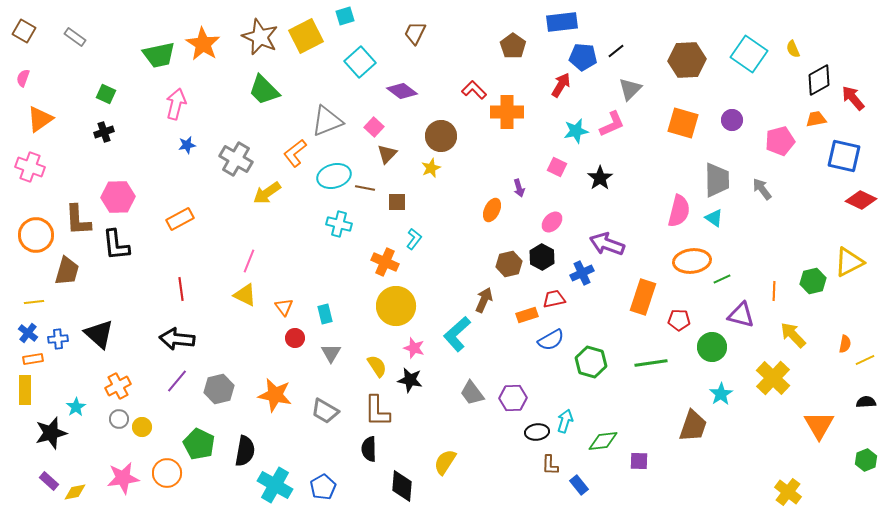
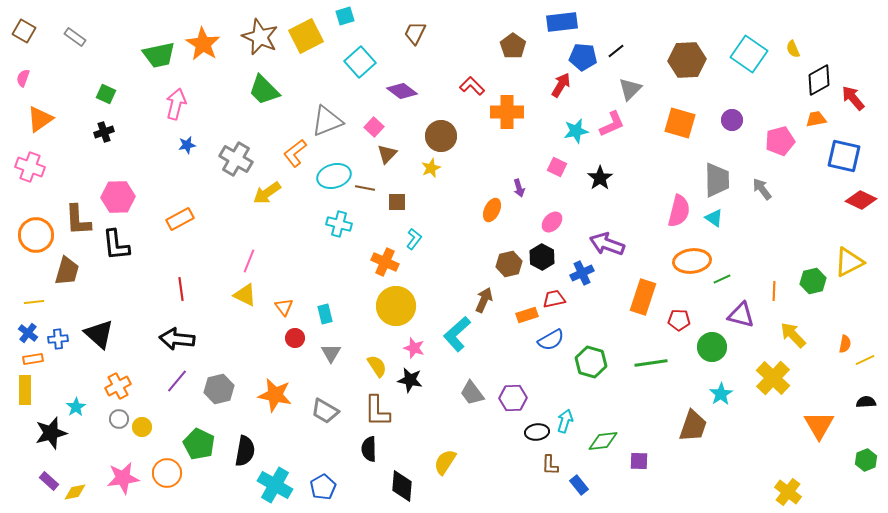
red L-shape at (474, 90): moved 2 px left, 4 px up
orange square at (683, 123): moved 3 px left
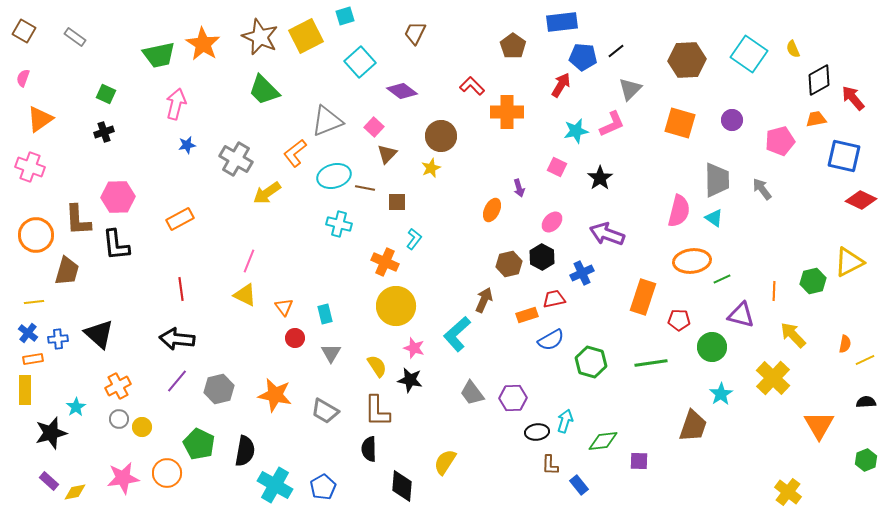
purple arrow at (607, 244): moved 10 px up
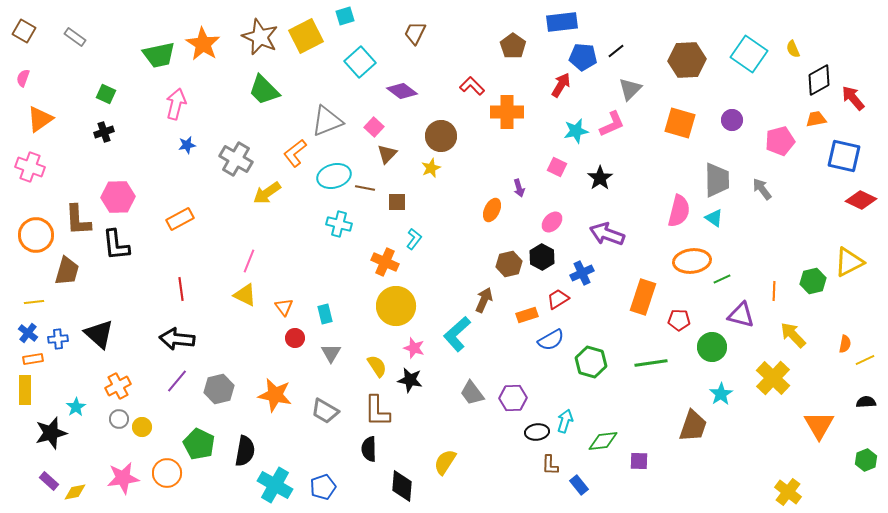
red trapezoid at (554, 299): moved 4 px right; rotated 20 degrees counterclockwise
blue pentagon at (323, 487): rotated 10 degrees clockwise
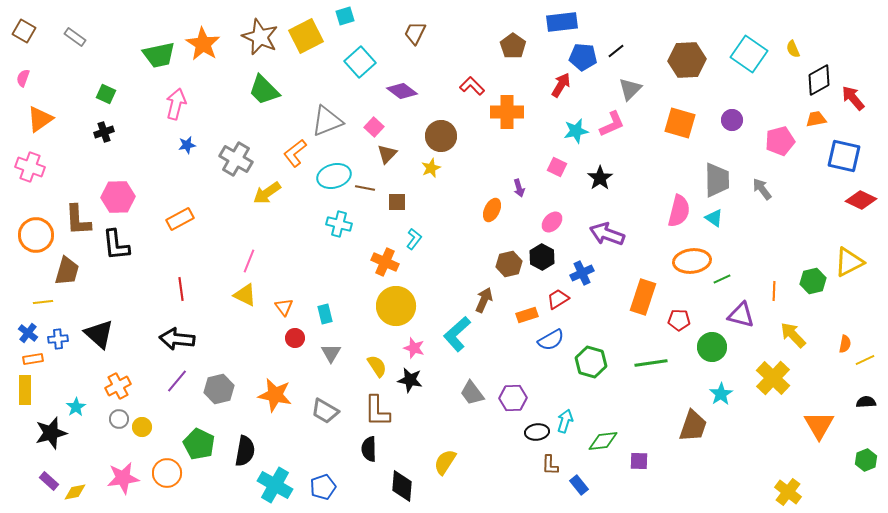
yellow line at (34, 302): moved 9 px right
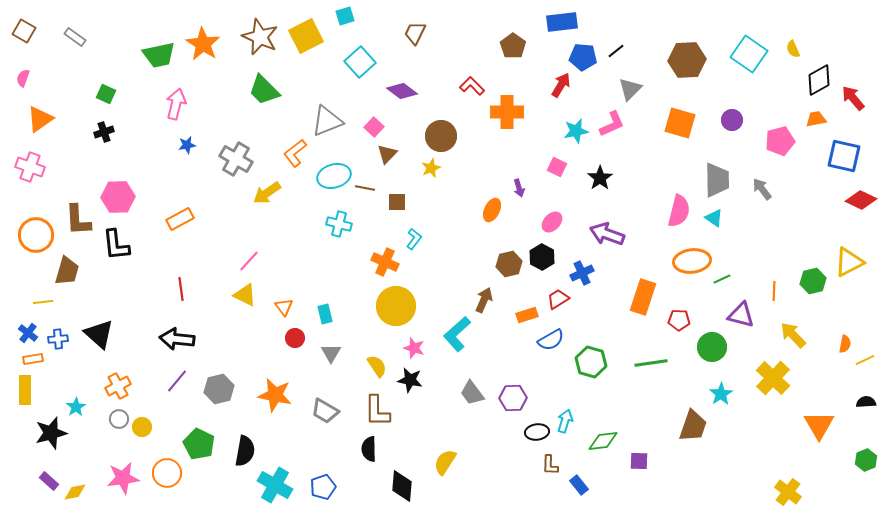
pink line at (249, 261): rotated 20 degrees clockwise
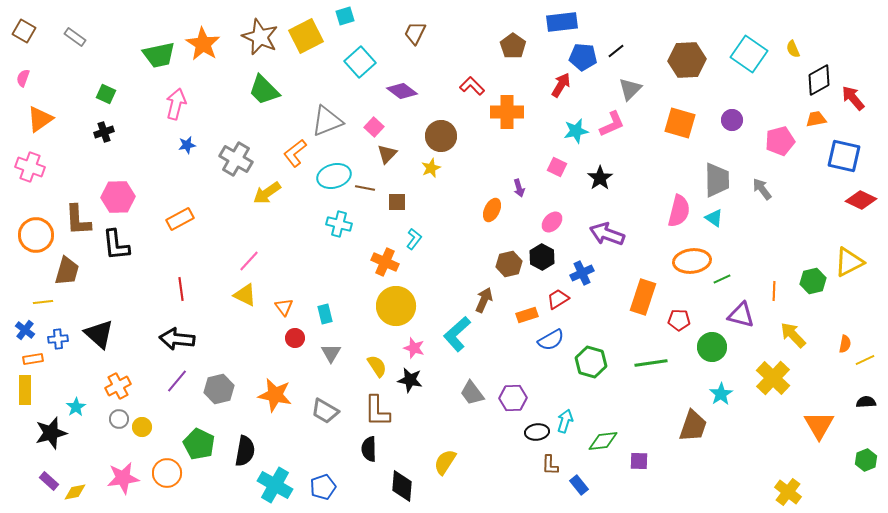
blue cross at (28, 333): moved 3 px left, 3 px up
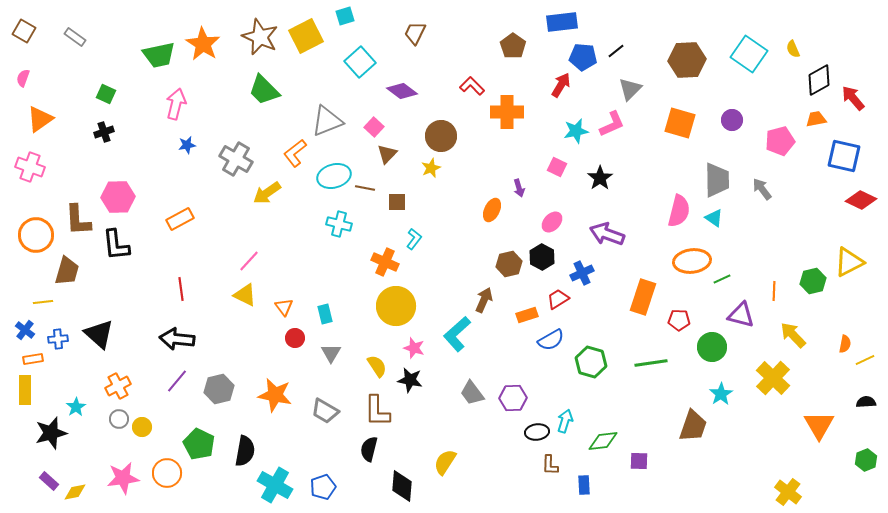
black semicircle at (369, 449): rotated 15 degrees clockwise
blue rectangle at (579, 485): moved 5 px right; rotated 36 degrees clockwise
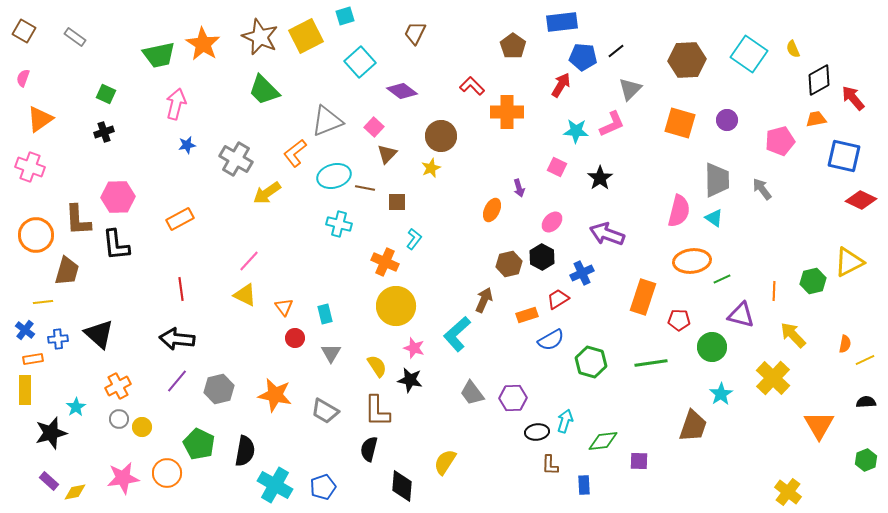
purple circle at (732, 120): moved 5 px left
cyan star at (576, 131): rotated 15 degrees clockwise
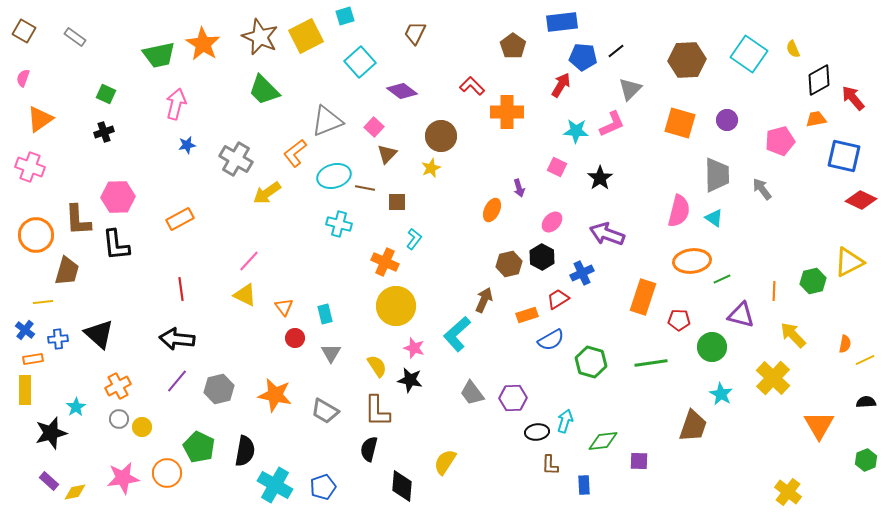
gray trapezoid at (717, 180): moved 5 px up
cyan star at (721, 394): rotated 10 degrees counterclockwise
green pentagon at (199, 444): moved 3 px down
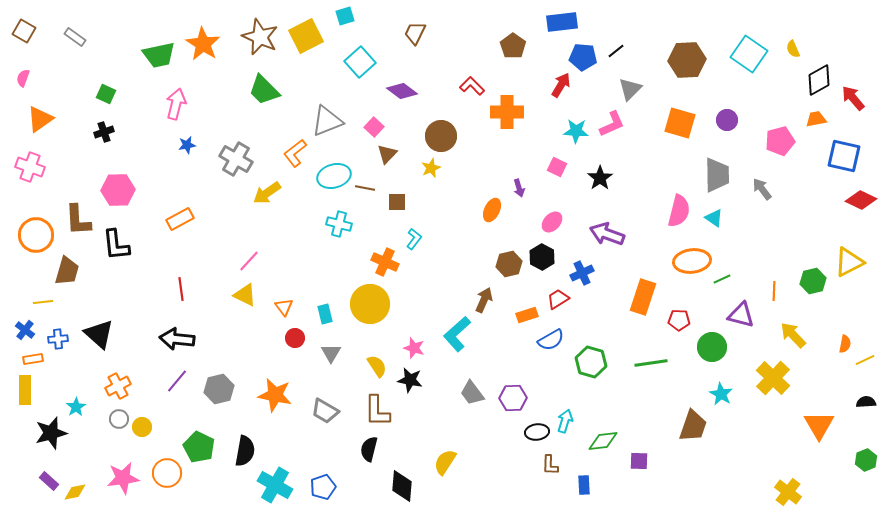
pink hexagon at (118, 197): moved 7 px up
yellow circle at (396, 306): moved 26 px left, 2 px up
